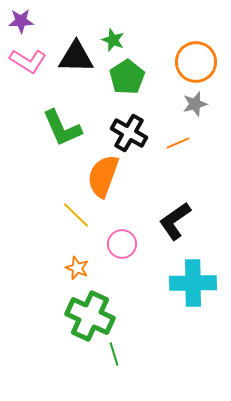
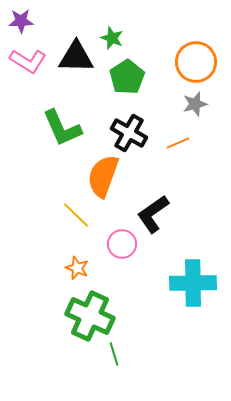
green star: moved 1 px left, 2 px up
black L-shape: moved 22 px left, 7 px up
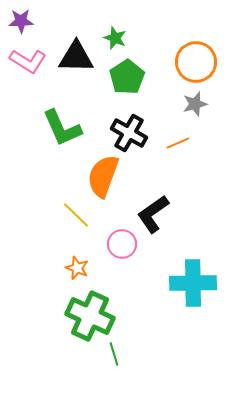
green star: moved 3 px right
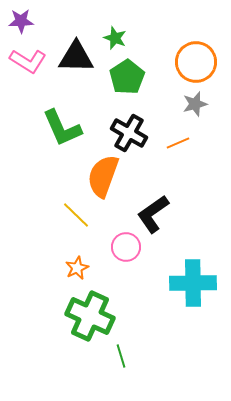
pink circle: moved 4 px right, 3 px down
orange star: rotated 25 degrees clockwise
green line: moved 7 px right, 2 px down
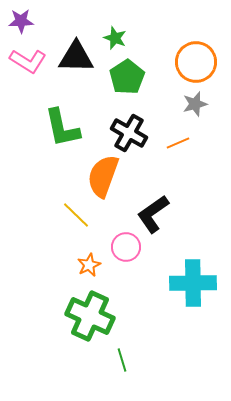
green L-shape: rotated 12 degrees clockwise
orange star: moved 12 px right, 3 px up
green line: moved 1 px right, 4 px down
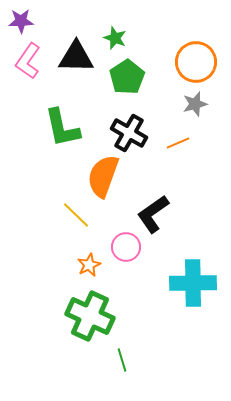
pink L-shape: rotated 93 degrees clockwise
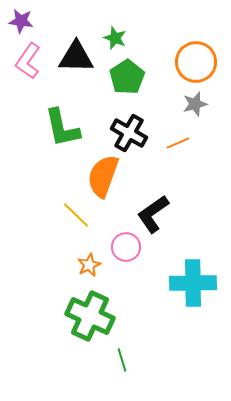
purple star: rotated 10 degrees clockwise
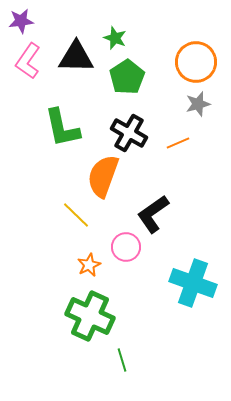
purple star: rotated 15 degrees counterclockwise
gray star: moved 3 px right
cyan cross: rotated 21 degrees clockwise
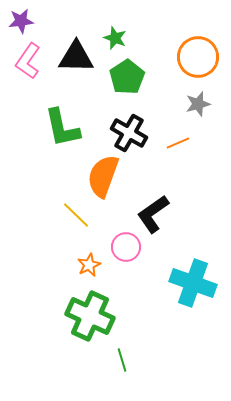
orange circle: moved 2 px right, 5 px up
